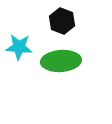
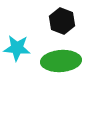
cyan star: moved 2 px left, 1 px down
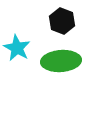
cyan star: rotated 24 degrees clockwise
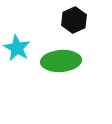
black hexagon: moved 12 px right, 1 px up; rotated 15 degrees clockwise
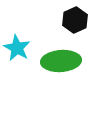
black hexagon: moved 1 px right
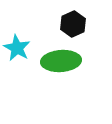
black hexagon: moved 2 px left, 4 px down
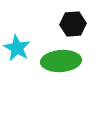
black hexagon: rotated 20 degrees clockwise
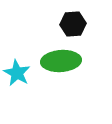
cyan star: moved 25 px down
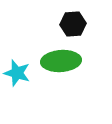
cyan star: rotated 12 degrees counterclockwise
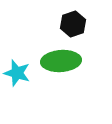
black hexagon: rotated 15 degrees counterclockwise
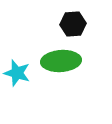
black hexagon: rotated 15 degrees clockwise
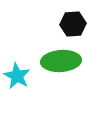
cyan star: moved 3 px down; rotated 12 degrees clockwise
